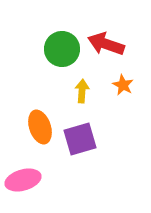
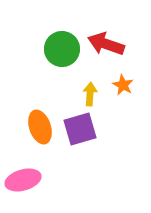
yellow arrow: moved 8 px right, 3 px down
purple square: moved 10 px up
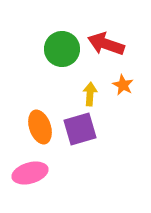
pink ellipse: moved 7 px right, 7 px up
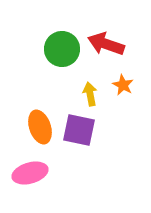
yellow arrow: rotated 15 degrees counterclockwise
purple square: moved 1 px left, 1 px down; rotated 28 degrees clockwise
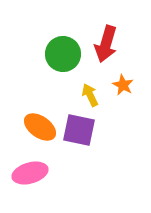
red arrow: rotated 93 degrees counterclockwise
green circle: moved 1 px right, 5 px down
yellow arrow: moved 1 px down; rotated 15 degrees counterclockwise
orange ellipse: rotated 36 degrees counterclockwise
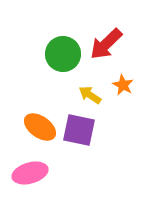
red arrow: rotated 30 degrees clockwise
yellow arrow: rotated 30 degrees counterclockwise
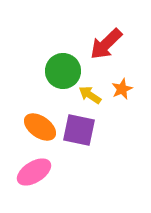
green circle: moved 17 px down
orange star: moved 1 px left, 4 px down; rotated 20 degrees clockwise
pink ellipse: moved 4 px right, 1 px up; rotated 16 degrees counterclockwise
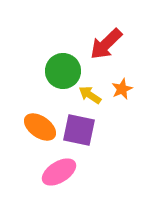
pink ellipse: moved 25 px right
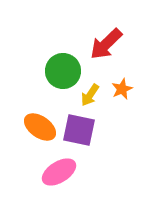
yellow arrow: rotated 90 degrees counterclockwise
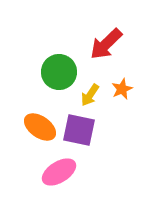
green circle: moved 4 px left, 1 px down
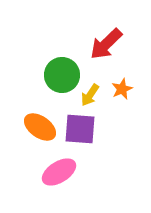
green circle: moved 3 px right, 3 px down
purple square: moved 1 px right, 1 px up; rotated 8 degrees counterclockwise
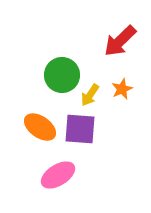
red arrow: moved 14 px right, 3 px up
pink ellipse: moved 1 px left, 3 px down
